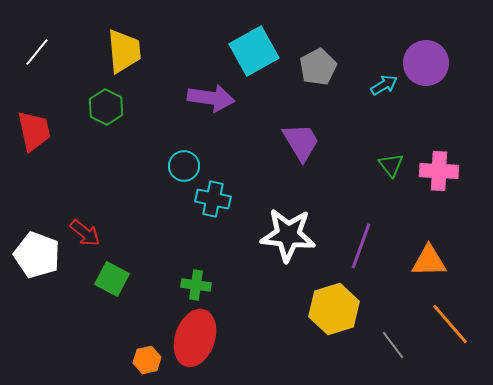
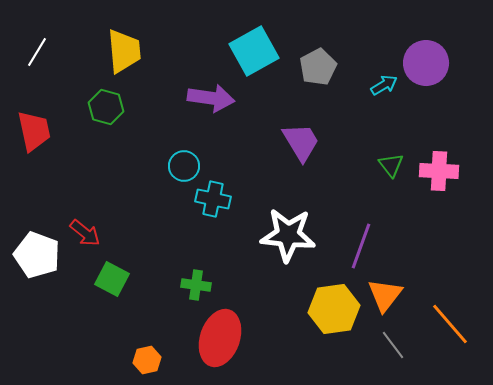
white line: rotated 8 degrees counterclockwise
green hexagon: rotated 12 degrees counterclockwise
orange triangle: moved 44 px left, 34 px down; rotated 51 degrees counterclockwise
yellow hexagon: rotated 9 degrees clockwise
red ellipse: moved 25 px right
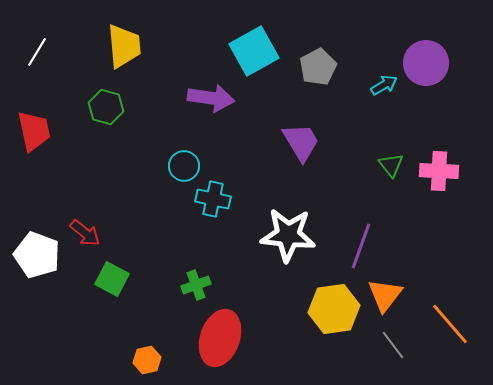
yellow trapezoid: moved 5 px up
green cross: rotated 28 degrees counterclockwise
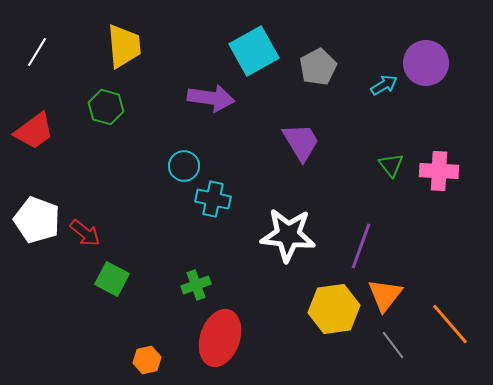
red trapezoid: rotated 66 degrees clockwise
white pentagon: moved 35 px up
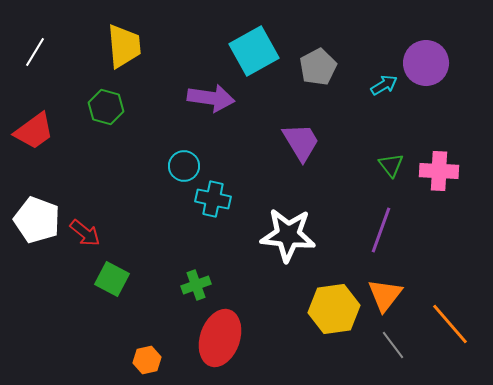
white line: moved 2 px left
purple line: moved 20 px right, 16 px up
